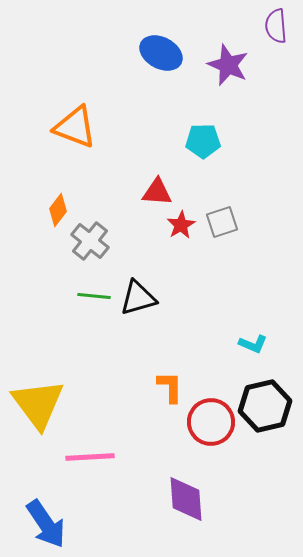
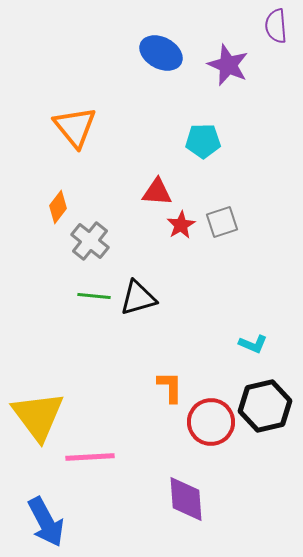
orange triangle: rotated 30 degrees clockwise
orange diamond: moved 3 px up
yellow triangle: moved 12 px down
blue arrow: moved 2 px up; rotated 6 degrees clockwise
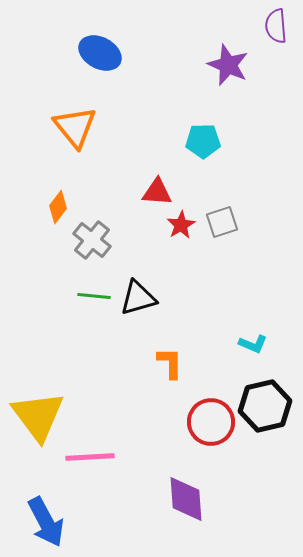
blue ellipse: moved 61 px left
gray cross: moved 2 px right, 1 px up
orange L-shape: moved 24 px up
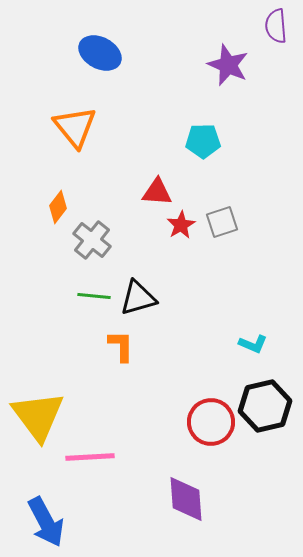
orange L-shape: moved 49 px left, 17 px up
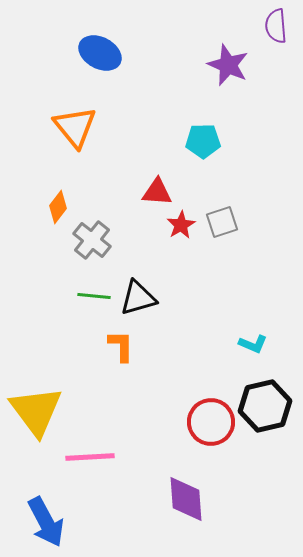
yellow triangle: moved 2 px left, 5 px up
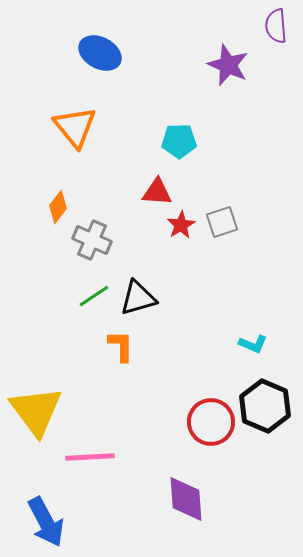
cyan pentagon: moved 24 px left
gray cross: rotated 15 degrees counterclockwise
green line: rotated 40 degrees counterclockwise
black hexagon: rotated 24 degrees counterclockwise
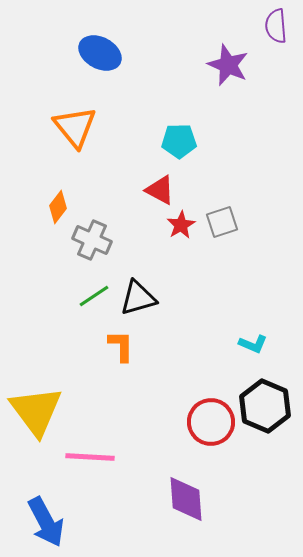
red triangle: moved 3 px right, 2 px up; rotated 24 degrees clockwise
pink line: rotated 6 degrees clockwise
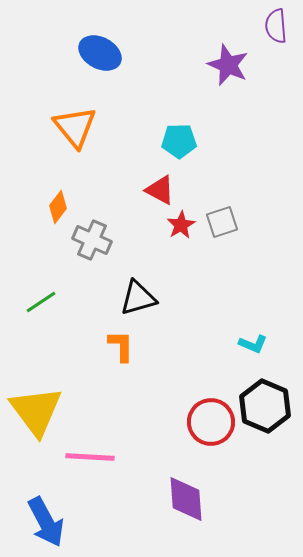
green line: moved 53 px left, 6 px down
